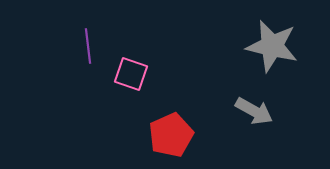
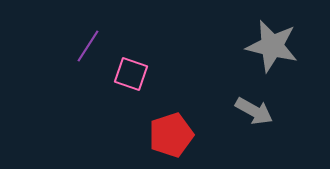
purple line: rotated 40 degrees clockwise
red pentagon: rotated 6 degrees clockwise
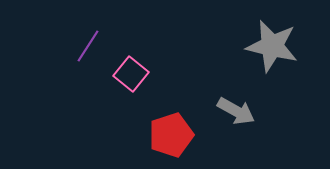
pink square: rotated 20 degrees clockwise
gray arrow: moved 18 px left
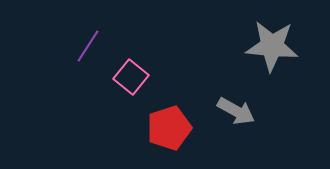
gray star: rotated 8 degrees counterclockwise
pink square: moved 3 px down
red pentagon: moved 2 px left, 7 px up
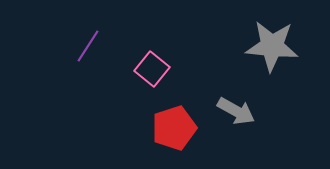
pink square: moved 21 px right, 8 px up
red pentagon: moved 5 px right
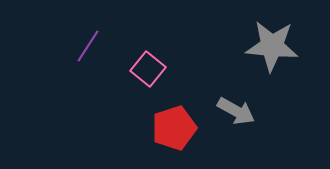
pink square: moved 4 px left
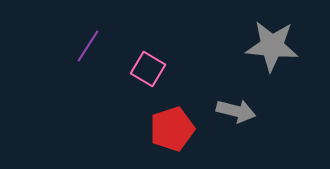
pink square: rotated 8 degrees counterclockwise
gray arrow: rotated 15 degrees counterclockwise
red pentagon: moved 2 px left, 1 px down
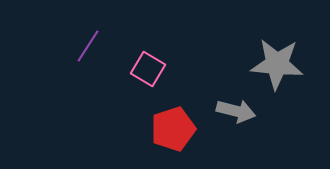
gray star: moved 5 px right, 18 px down
red pentagon: moved 1 px right
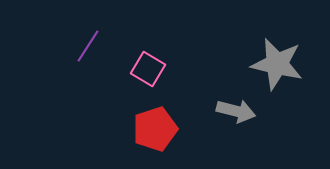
gray star: rotated 8 degrees clockwise
red pentagon: moved 18 px left
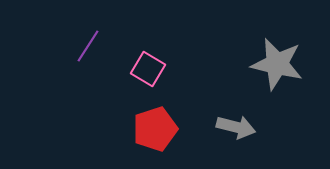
gray arrow: moved 16 px down
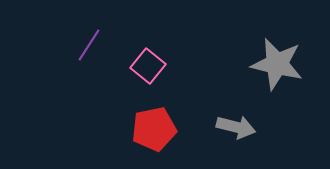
purple line: moved 1 px right, 1 px up
pink square: moved 3 px up; rotated 8 degrees clockwise
red pentagon: moved 1 px left; rotated 6 degrees clockwise
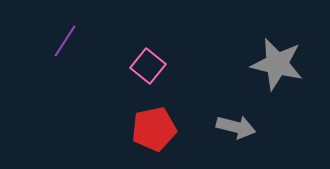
purple line: moved 24 px left, 4 px up
